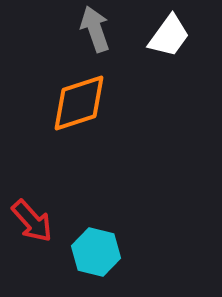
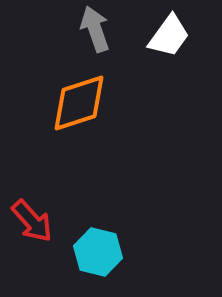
cyan hexagon: moved 2 px right
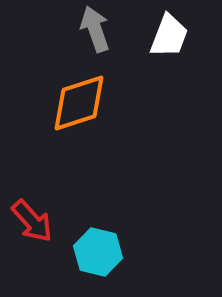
white trapezoid: rotated 15 degrees counterclockwise
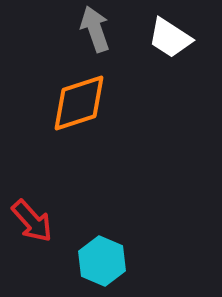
white trapezoid: moved 1 px right, 2 px down; rotated 102 degrees clockwise
cyan hexagon: moved 4 px right, 9 px down; rotated 9 degrees clockwise
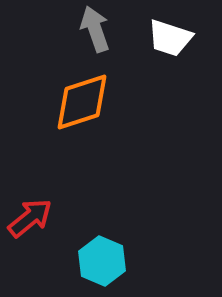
white trapezoid: rotated 15 degrees counterclockwise
orange diamond: moved 3 px right, 1 px up
red arrow: moved 2 px left, 3 px up; rotated 87 degrees counterclockwise
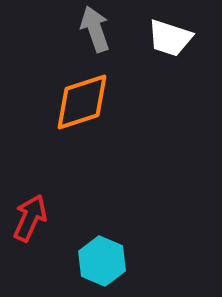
red arrow: rotated 27 degrees counterclockwise
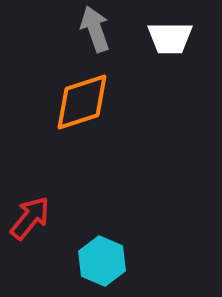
white trapezoid: rotated 18 degrees counterclockwise
red arrow: rotated 15 degrees clockwise
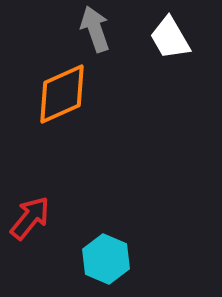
white trapezoid: rotated 60 degrees clockwise
orange diamond: moved 20 px left, 8 px up; rotated 6 degrees counterclockwise
cyan hexagon: moved 4 px right, 2 px up
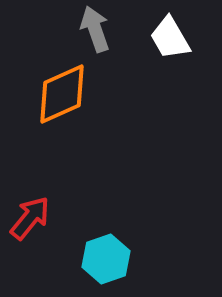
cyan hexagon: rotated 18 degrees clockwise
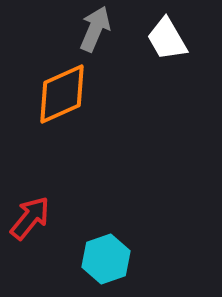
gray arrow: rotated 42 degrees clockwise
white trapezoid: moved 3 px left, 1 px down
